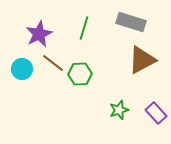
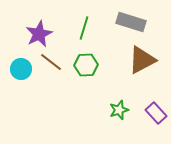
brown line: moved 2 px left, 1 px up
cyan circle: moved 1 px left
green hexagon: moved 6 px right, 9 px up
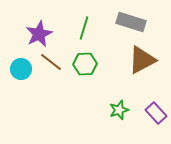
green hexagon: moved 1 px left, 1 px up
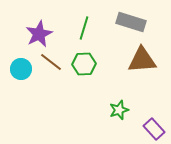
brown triangle: rotated 24 degrees clockwise
green hexagon: moved 1 px left
purple rectangle: moved 2 px left, 16 px down
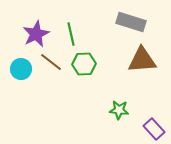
green line: moved 13 px left, 6 px down; rotated 30 degrees counterclockwise
purple star: moved 3 px left
green star: rotated 24 degrees clockwise
